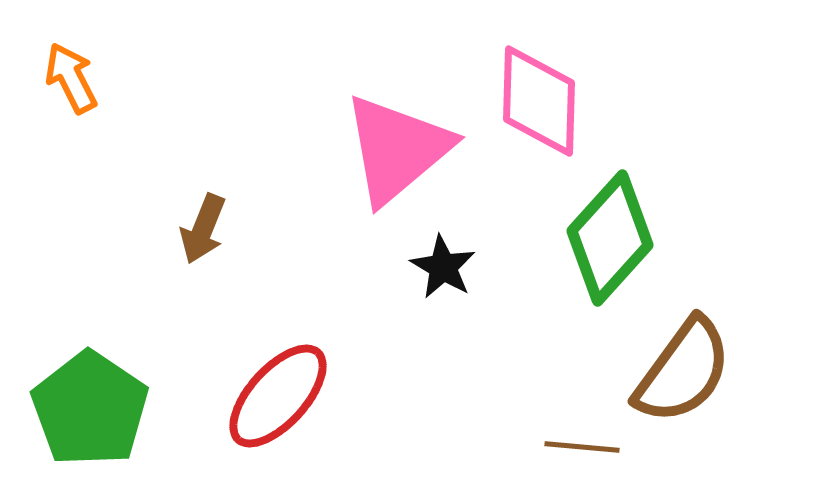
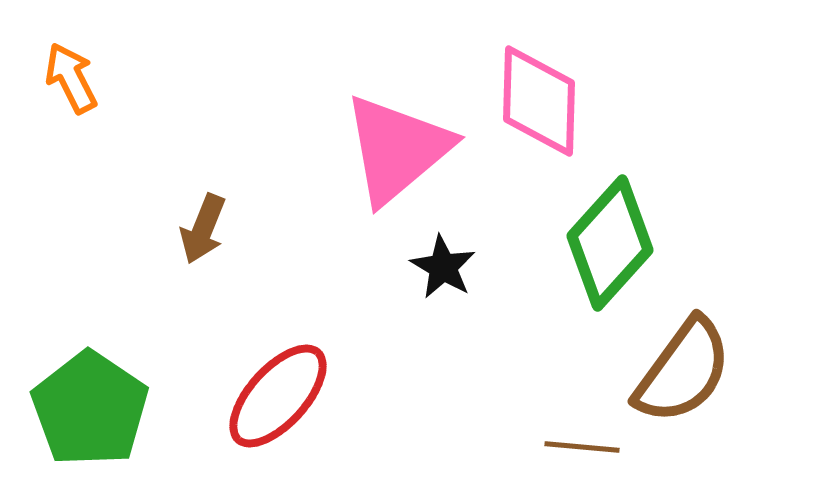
green diamond: moved 5 px down
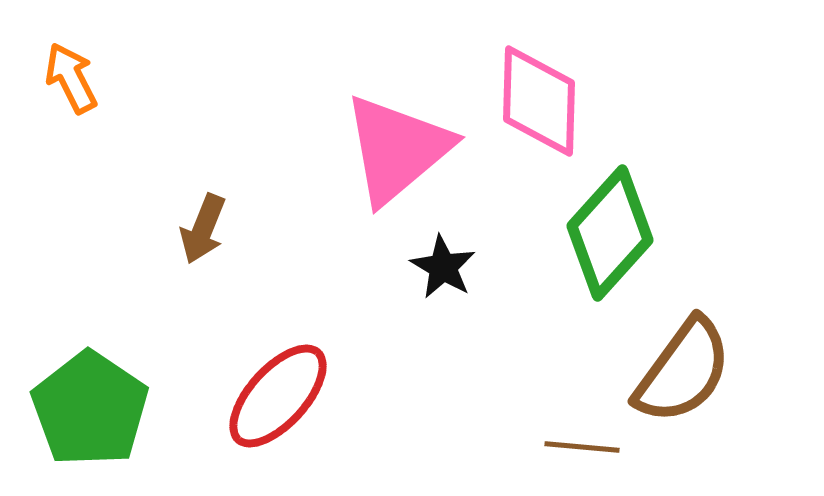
green diamond: moved 10 px up
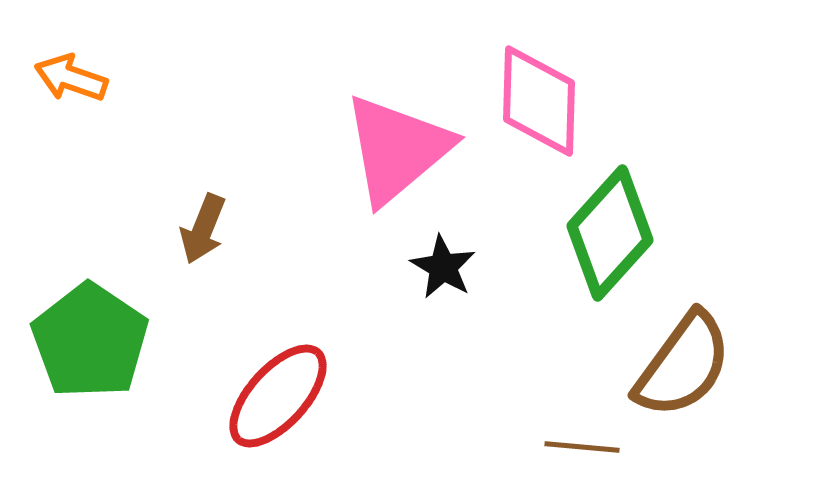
orange arrow: rotated 44 degrees counterclockwise
brown semicircle: moved 6 px up
green pentagon: moved 68 px up
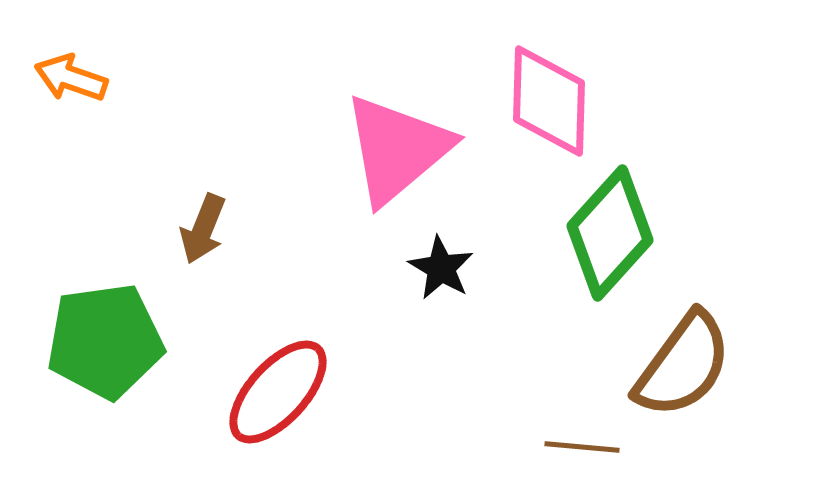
pink diamond: moved 10 px right
black star: moved 2 px left, 1 px down
green pentagon: moved 15 px right; rotated 30 degrees clockwise
red ellipse: moved 4 px up
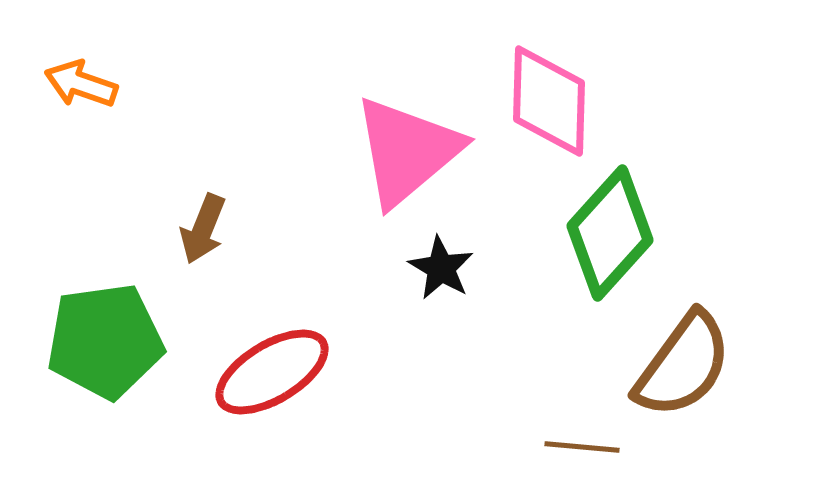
orange arrow: moved 10 px right, 6 px down
pink triangle: moved 10 px right, 2 px down
red ellipse: moved 6 px left, 20 px up; rotated 17 degrees clockwise
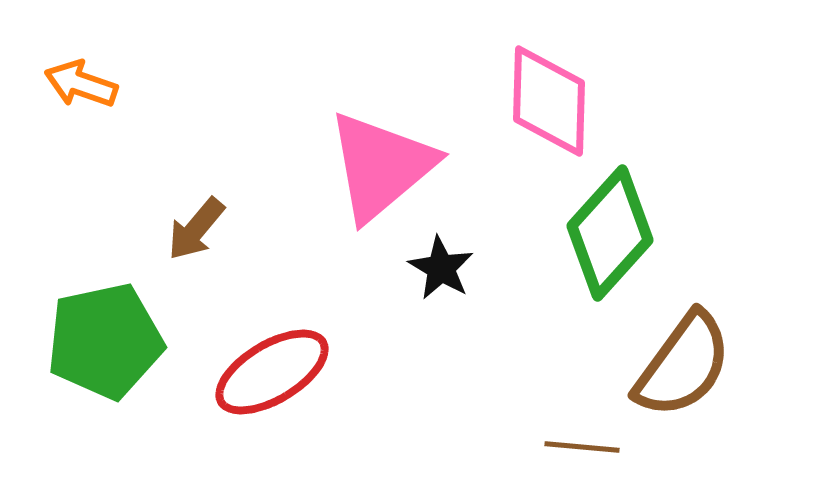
pink triangle: moved 26 px left, 15 px down
brown arrow: moved 7 px left; rotated 18 degrees clockwise
green pentagon: rotated 4 degrees counterclockwise
